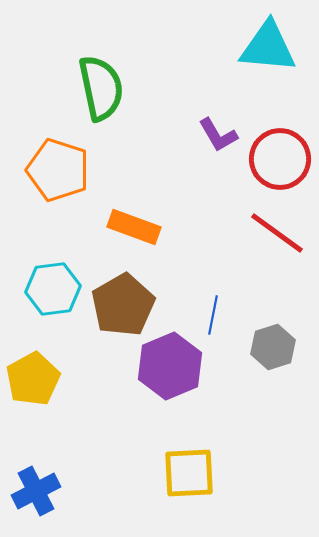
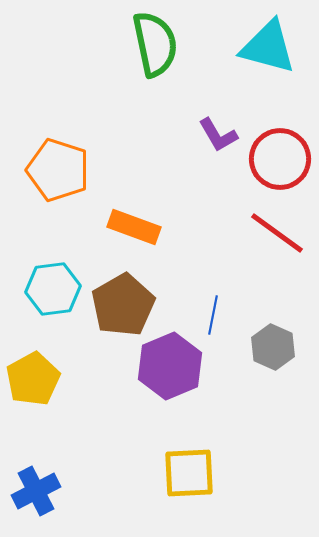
cyan triangle: rotated 10 degrees clockwise
green semicircle: moved 54 px right, 44 px up
gray hexagon: rotated 18 degrees counterclockwise
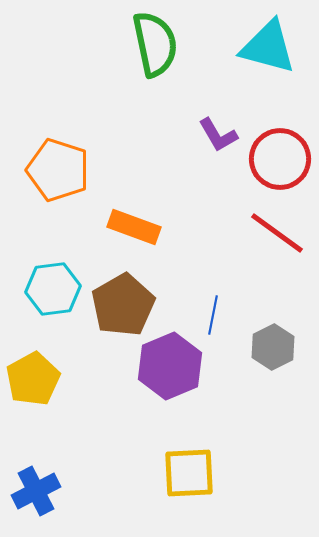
gray hexagon: rotated 9 degrees clockwise
